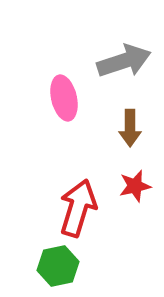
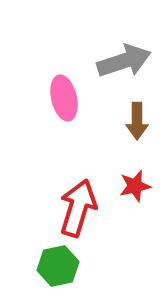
brown arrow: moved 7 px right, 7 px up
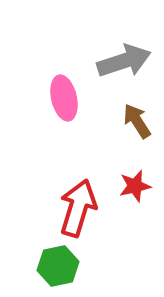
brown arrow: rotated 147 degrees clockwise
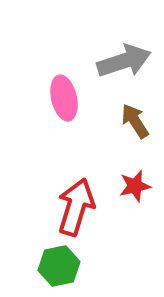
brown arrow: moved 2 px left
red arrow: moved 2 px left, 1 px up
green hexagon: moved 1 px right
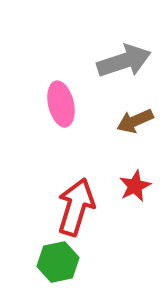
pink ellipse: moved 3 px left, 6 px down
brown arrow: rotated 81 degrees counterclockwise
red star: rotated 12 degrees counterclockwise
green hexagon: moved 1 px left, 4 px up
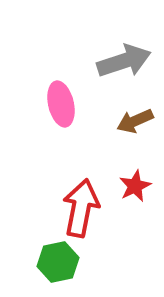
red arrow: moved 5 px right, 1 px down; rotated 6 degrees counterclockwise
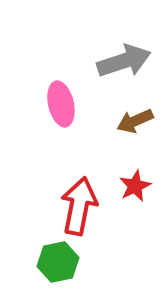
red arrow: moved 2 px left, 2 px up
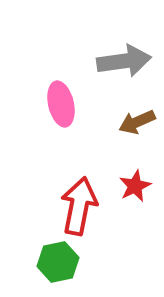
gray arrow: rotated 10 degrees clockwise
brown arrow: moved 2 px right, 1 px down
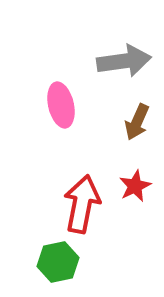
pink ellipse: moved 1 px down
brown arrow: rotated 42 degrees counterclockwise
red arrow: moved 3 px right, 2 px up
